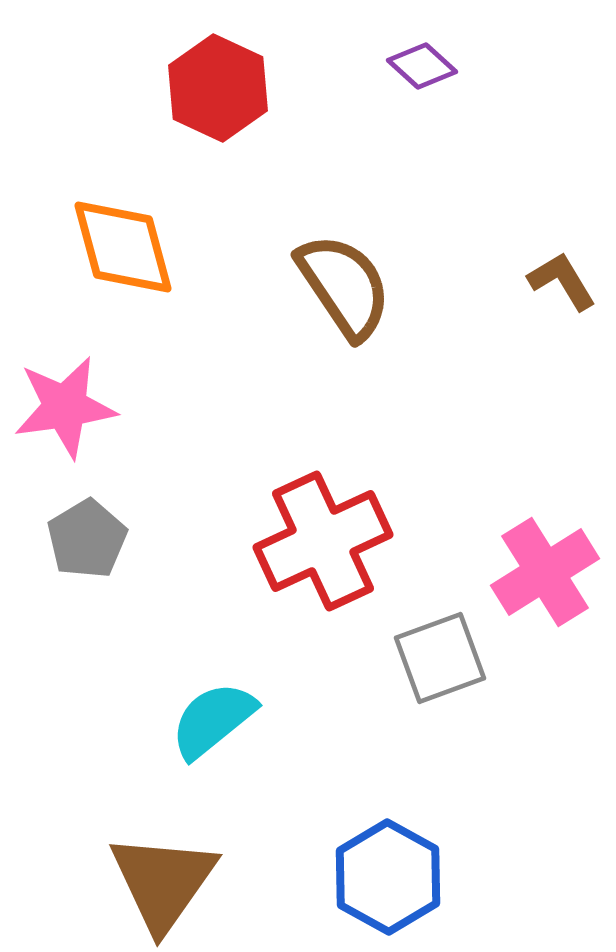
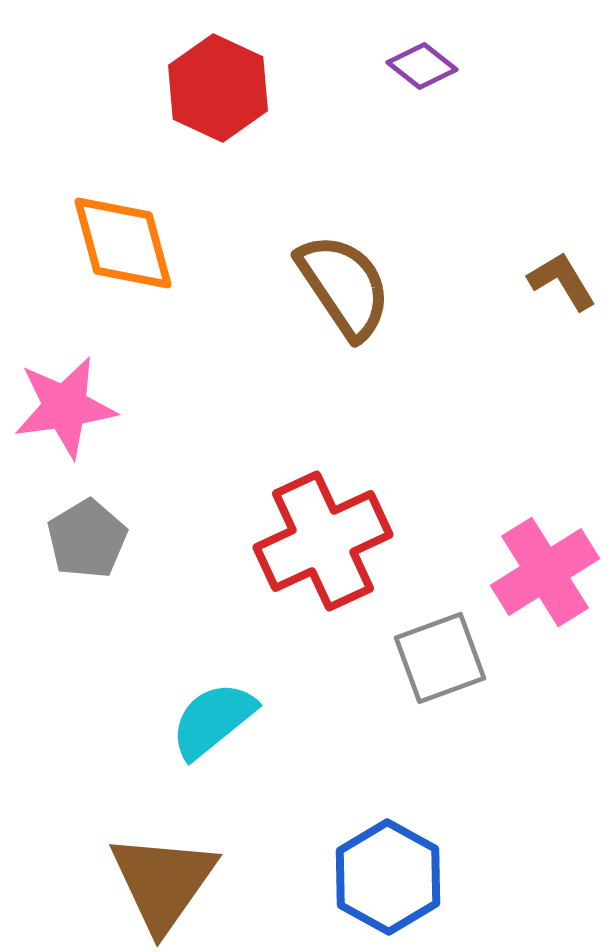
purple diamond: rotated 4 degrees counterclockwise
orange diamond: moved 4 px up
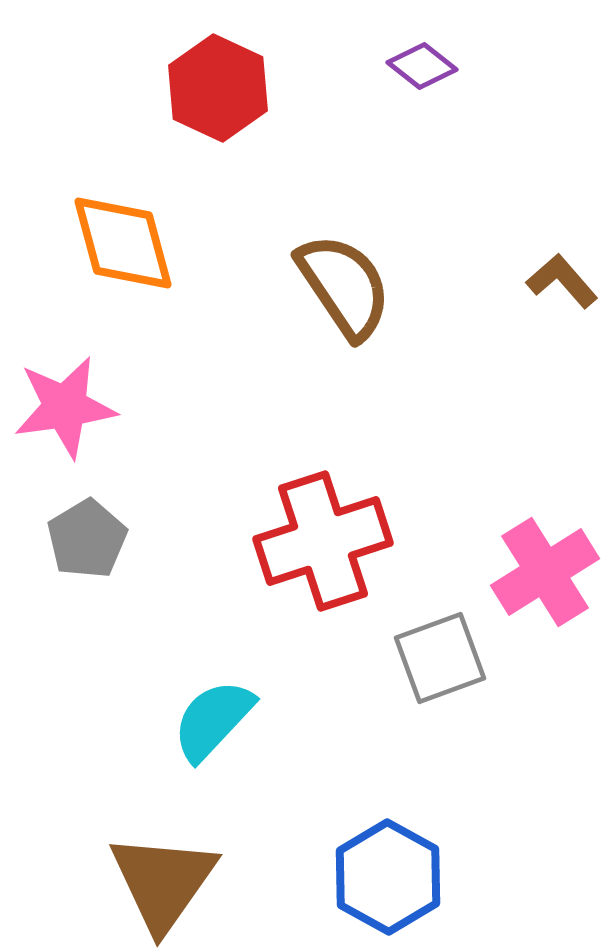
brown L-shape: rotated 10 degrees counterclockwise
red cross: rotated 7 degrees clockwise
cyan semicircle: rotated 8 degrees counterclockwise
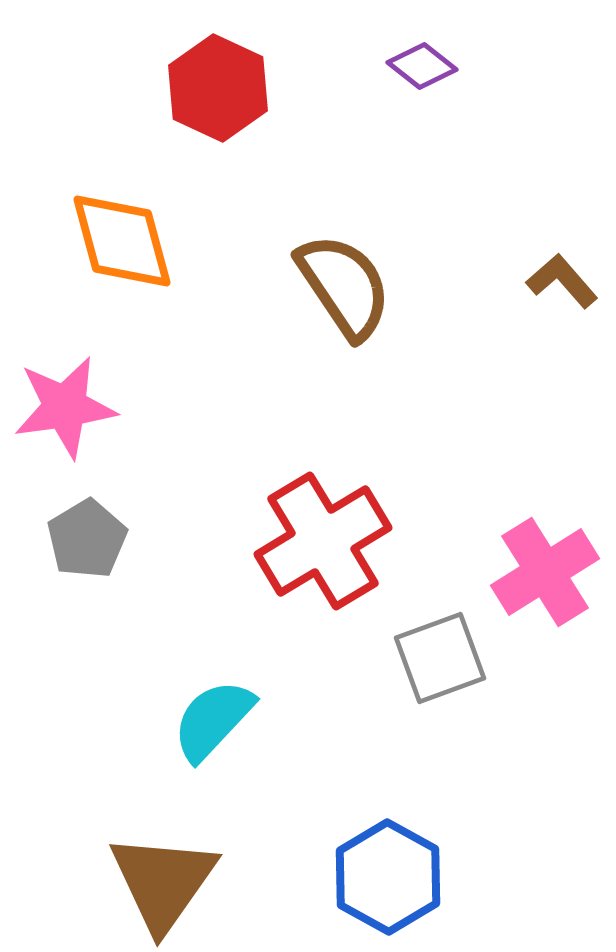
orange diamond: moved 1 px left, 2 px up
red cross: rotated 13 degrees counterclockwise
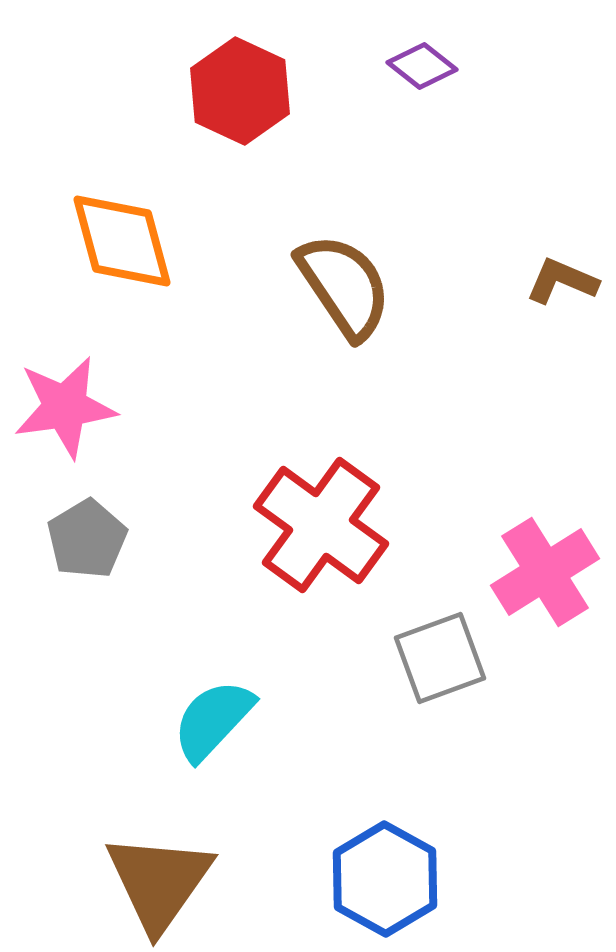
red hexagon: moved 22 px right, 3 px down
brown L-shape: rotated 26 degrees counterclockwise
red cross: moved 2 px left, 16 px up; rotated 23 degrees counterclockwise
blue hexagon: moved 3 px left, 2 px down
brown triangle: moved 4 px left
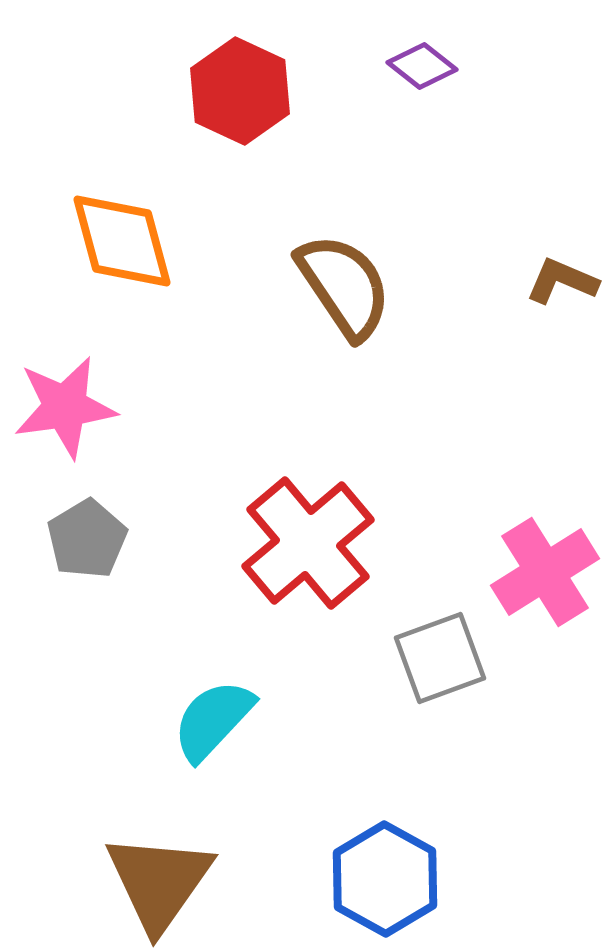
red cross: moved 13 px left, 18 px down; rotated 14 degrees clockwise
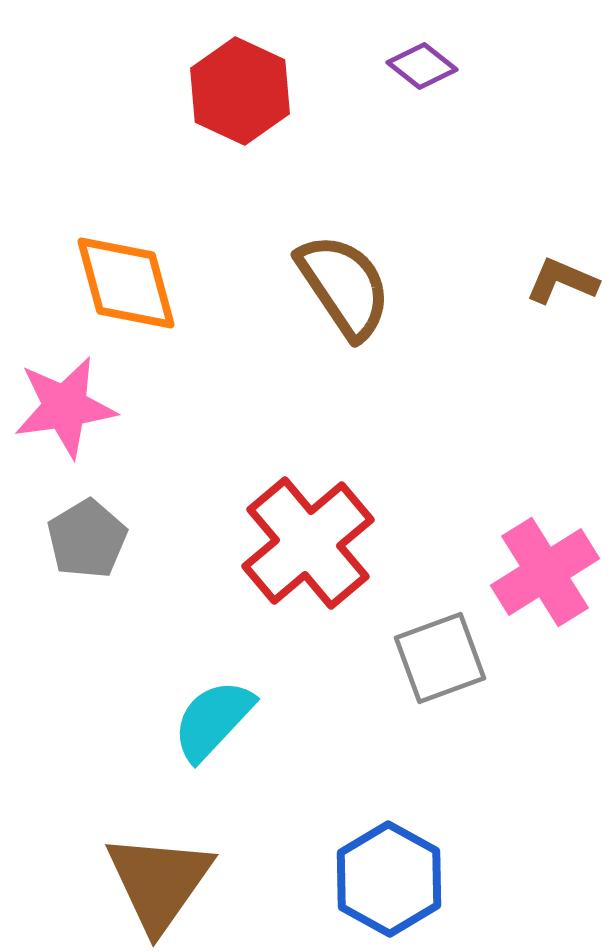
orange diamond: moved 4 px right, 42 px down
blue hexagon: moved 4 px right
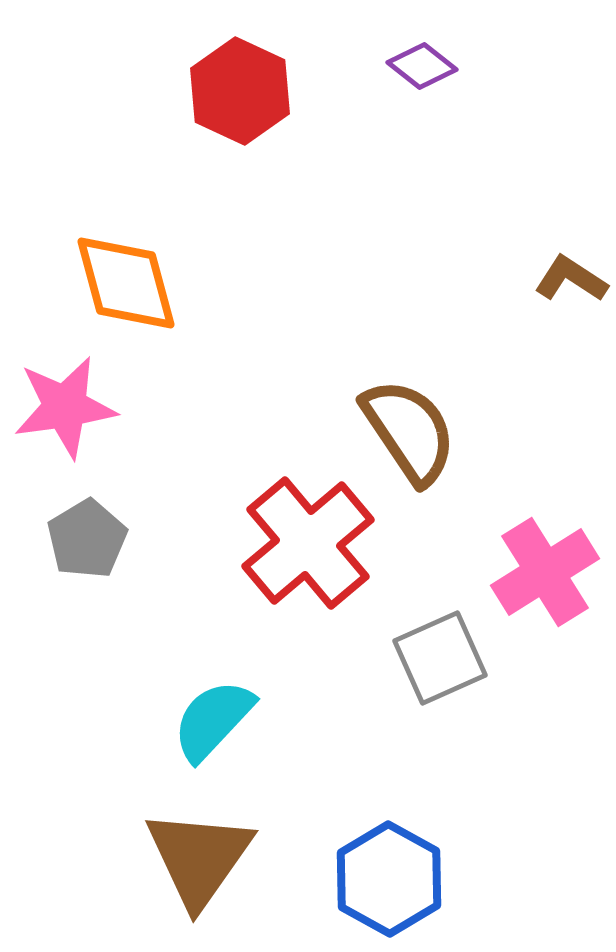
brown L-shape: moved 9 px right, 2 px up; rotated 10 degrees clockwise
brown semicircle: moved 65 px right, 145 px down
gray square: rotated 4 degrees counterclockwise
brown triangle: moved 40 px right, 24 px up
